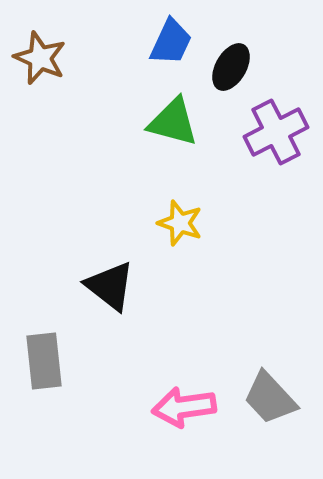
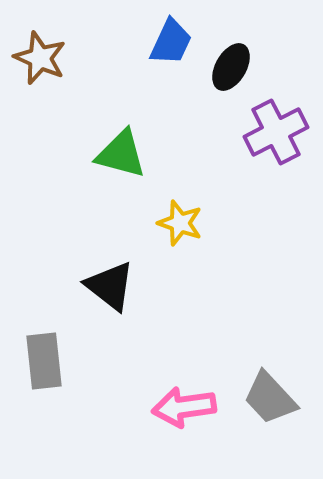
green triangle: moved 52 px left, 32 px down
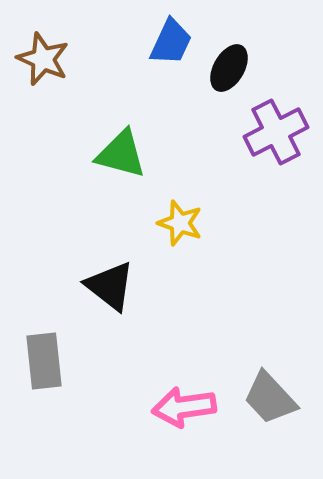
brown star: moved 3 px right, 1 px down
black ellipse: moved 2 px left, 1 px down
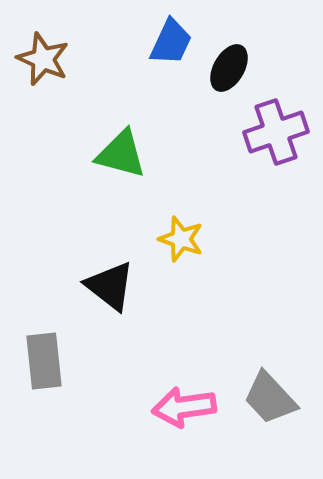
purple cross: rotated 8 degrees clockwise
yellow star: moved 1 px right, 16 px down
